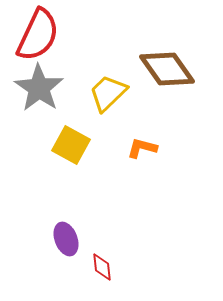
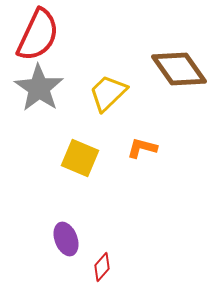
brown diamond: moved 12 px right
yellow square: moved 9 px right, 13 px down; rotated 6 degrees counterclockwise
red diamond: rotated 48 degrees clockwise
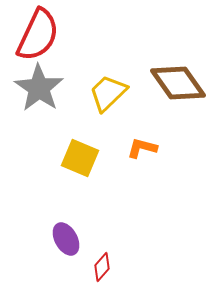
brown diamond: moved 1 px left, 14 px down
purple ellipse: rotated 8 degrees counterclockwise
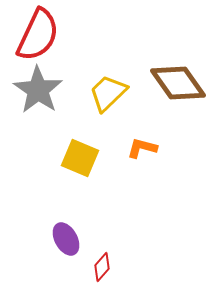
gray star: moved 1 px left, 2 px down
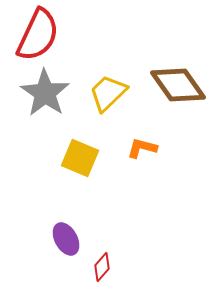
brown diamond: moved 2 px down
gray star: moved 7 px right, 3 px down
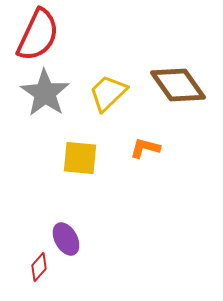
orange L-shape: moved 3 px right
yellow square: rotated 18 degrees counterclockwise
red diamond: moved 63 px left
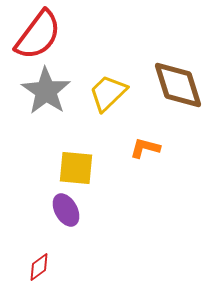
red semicircle: rotated 12 degrees clockwise
brown diamond: rotated 18 degrees clockwise
gray star: moved 1 px right, 2 px up
yellow square: moved 4 px left, 10 px down
purple ellipse: moved 29 px up
red diamond: rotated 12 degrees clockwise
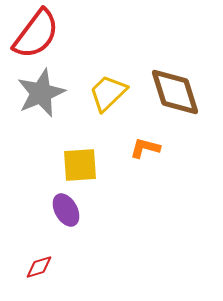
red semicircle: moved 2 px left, 1 px up
brown diamond: moved 3 px left, 7 px down
gray star: moved 5 px left, 2 px down; rotated 15 degrees clockwise
yellow square: moved 4 px right, 3 px up; rotated 9 degrees counterclockwise
red diamond: rotated 20 degrees clockwise
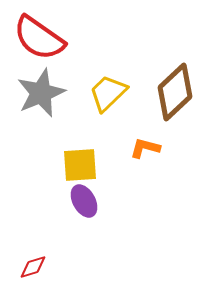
red semicircle: moved 3 px right, 4 px down; rotated 88 degrees clockwise
brown diamond: rotated 64 degrees clockwise
purple ellipse: moved 18 px right, 9 px up
red diamond: moved 6 px left
